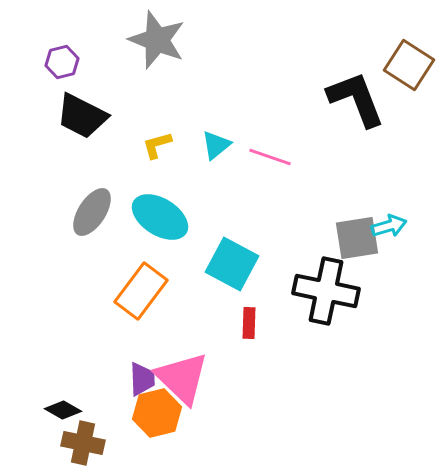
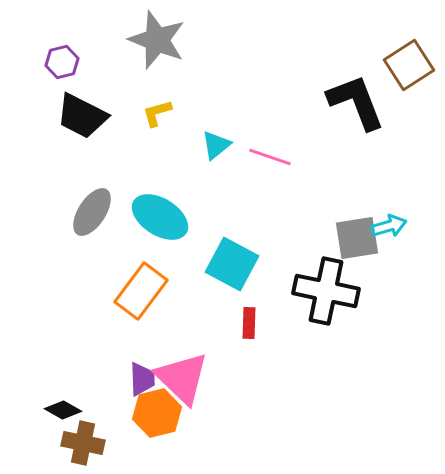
brown square: rotated 24 degrees clockwise
black L-shape: moved 3 px down
yellow L-shape: moved 32 px up
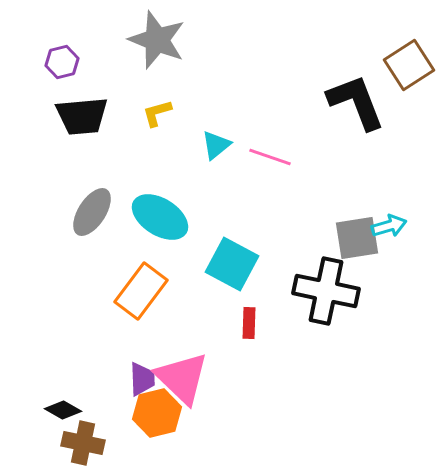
black trapezoid: rotated 32 degrees counterclockwise
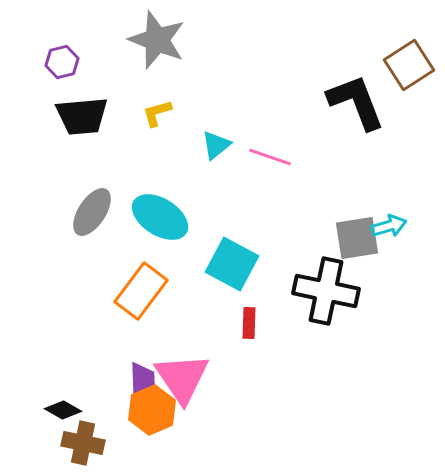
pink triangle: rotated 12 degrees clockwise
orange hexagon: moved 5 px left, 3 px up; rotated 9 degrees counterclockwise
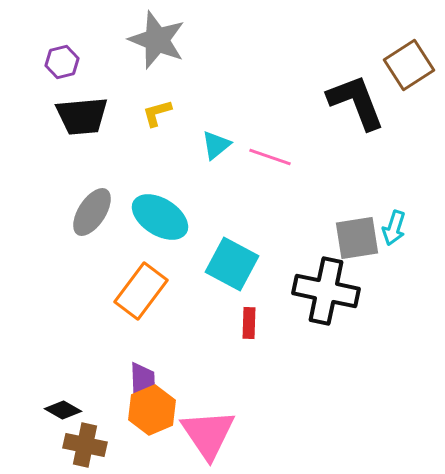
cyan arrow: moved 5 px right, 2 px down; rotated 124 degrees clockwise
pink triangle: moved 26 px right, 56 px down
brown cross: moved 2 px right, 2 px down
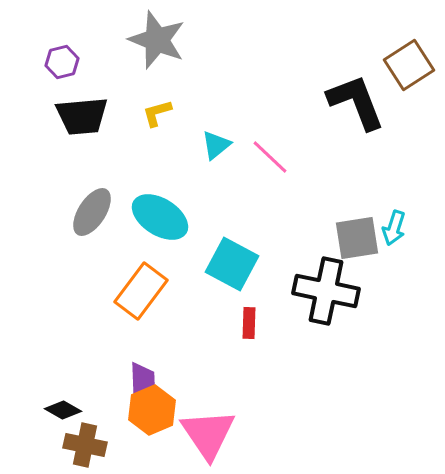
pink line: rotated 24 degrees clockwise
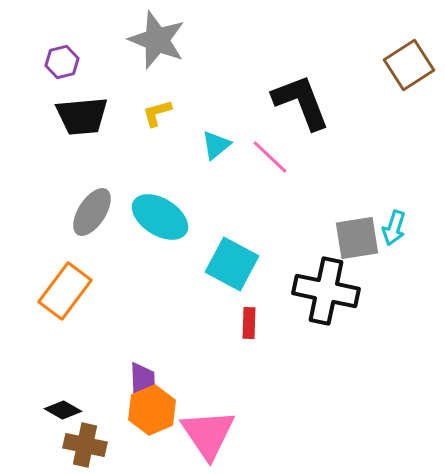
black L-shape: moved 55 px left
orange rectangle: moved 76 px left
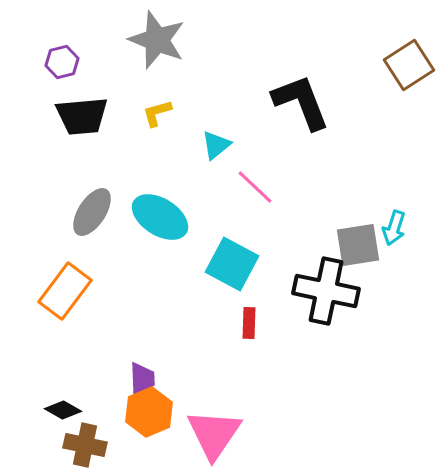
pink line: moved 15 px left, 30 px down
gray square: moved 1 px right, 7 px down
orange hexagon: moved 3 px left, 2 px down
pink triangle: moved 6 px right; rotated 8 degrees clockwise
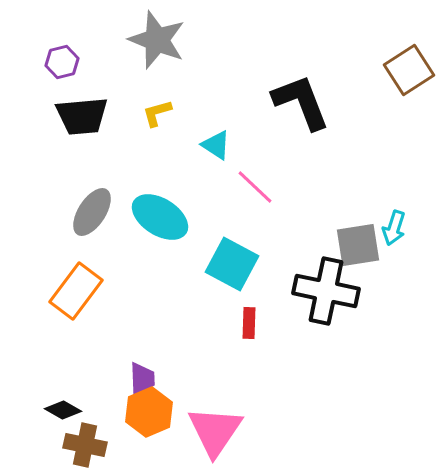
brown square: moved 5 px down
cyan triangle: rotated 48 degrees counterclockwise
orange rectangle: moved 11 px right
pink triangle: moved 1 px right, 3 px up
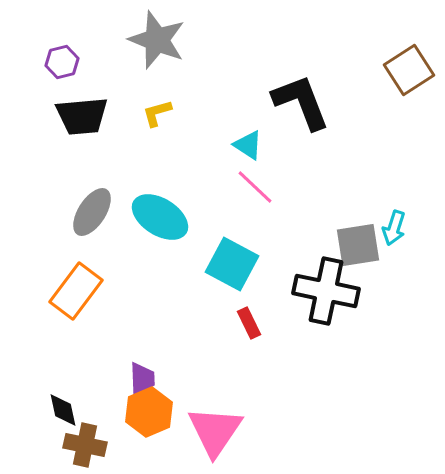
cyan triangle: moved 32 px right
red rectangle: rotated 28 degrees counterclockwise
black diamond: rotated 48 degrees clockwise
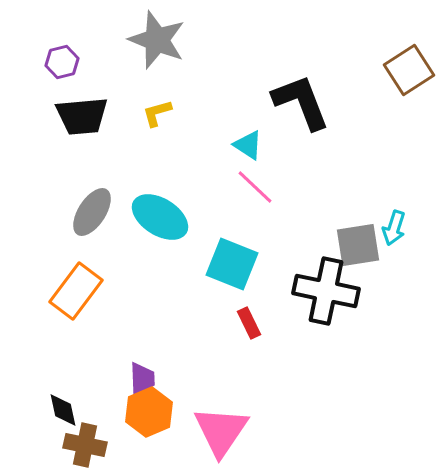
cyan square: rotated 6 degrees counterclockwise
pink triangle: moved 6 px right
